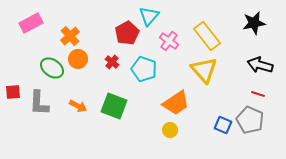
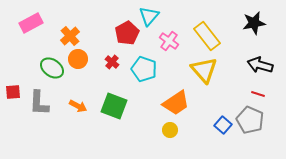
blue square: rotated 18 degrees clockwise
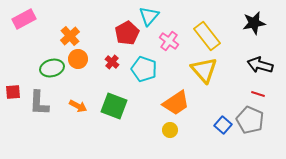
pink rectangle: moved 7 px left, 4 px up
green ellipse: rotated 50 degrees counterclockwise
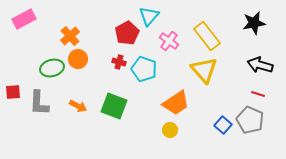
red cross: moved 7 px right; rotated 24 degrees counterclockwise
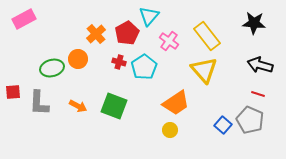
black star: rotated 15 degrees clockwise
orange cross: moved 26 px right, 2 px up
cyan pentagon: moved 2 px up; rotated 20 degrees clockwise
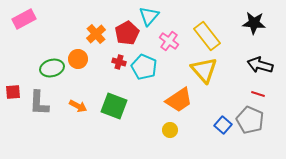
cyan pentagon: rotated 15 degrees counterclockwise
orange trapezoid: moved 3 px right, 3 px up
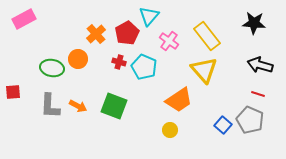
green ellipse: rotated 25 degrees clockwise
gray L-shape: moved 11 px right, 3 px down
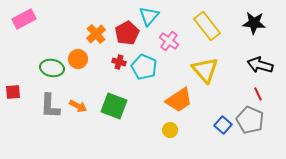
yellow rectangle: moved 10 px up
yellow triangle: moved 1 px right
red line: rotated 48 degrees clockwise
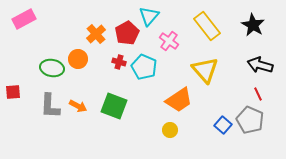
black star: moved 1 px left, 2 px down; rotated 25 degrees clockwise
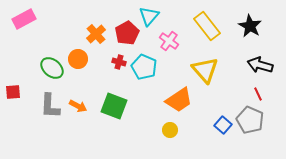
black star: moved 3 px left, 1 px down
green ellipse: rotated 30 degrees clockwise
